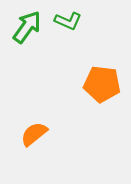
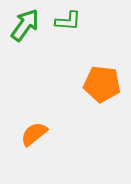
green L-shape: rotated 20 degrees counterclockwise
green arrow: moved 2 px left, 2 px up
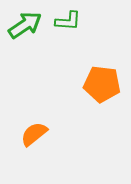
green arrow: rotated 20 degrees clockwise
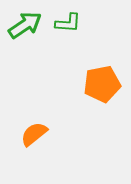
green L-shape: moved 2 px down
orange pentagon: rotated 18 degrees counterclockwise
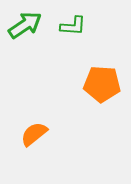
green L-shape: moved 5 px right, 3 px down
orange pentagon: rotated 15 degrees clockwise
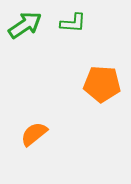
green L-shape: moved 3 px up
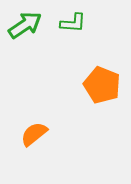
orange pentagon: moved 1 px down; rotated 18 degrees clockwise
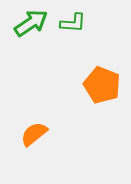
green arrow: moved 6 px right, 2 px up
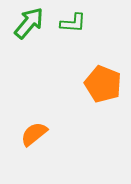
green arrow: moved 2 px left; rotated 16 degrees counterclockwise
orange pentagon: moved 1 px right, 1 px up
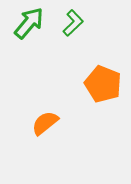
green L-shape: rotated 48 degrees counterclockwise
orange semicircle: moved 11 px right, 11 px up
